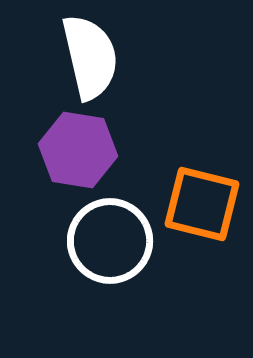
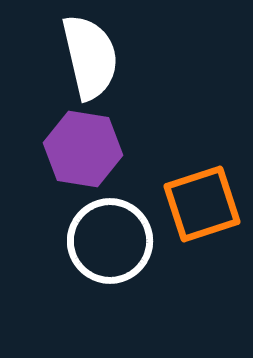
purple hexagon: moved 5 px right, 1 px up
orange square: rotated 32 degrees counterclockwise
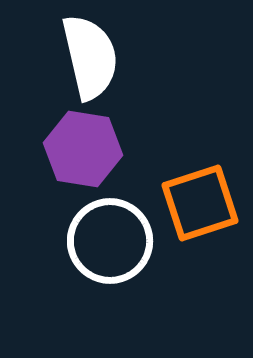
orange square: moved 2 px left, 1 px up
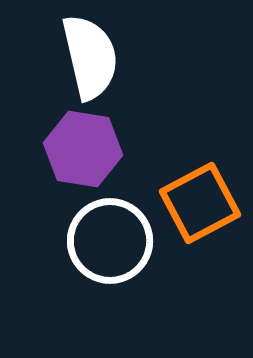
orange square: rotated 10 degrees counterclockwise
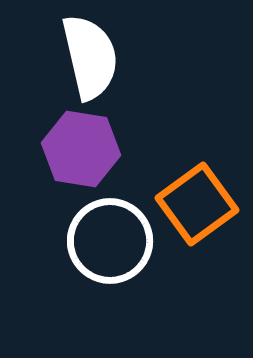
purple hexagon: moved 2 px left
orange square: moved 3 px left, 1 px down; rotated 8 degrees counterclockwise
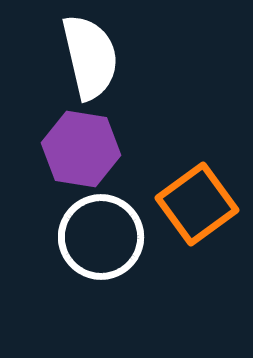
white circle: moved 9 px left, 4 px up
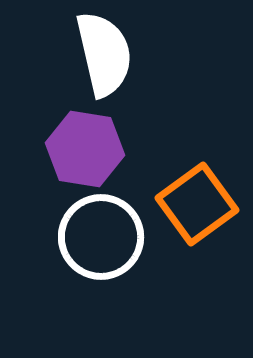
white semicircle: moved 14 px right, 3 px up
purple hexagon: moved 4 px right
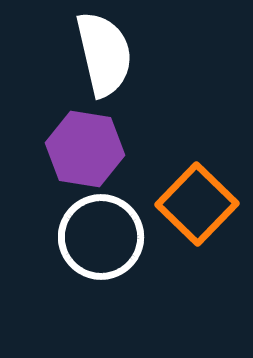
orange square: rotated 10 degrees counterclockwise
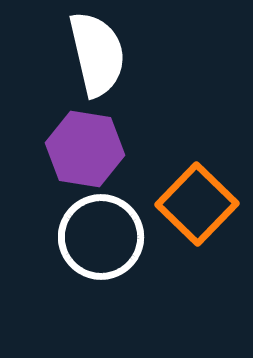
white semicircle: moved 7 px left
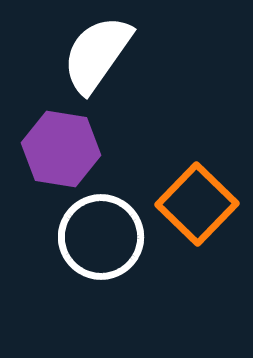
white semicircle: rotated 132 degrees counterclockwise
purple hexagon: moved 24 px left
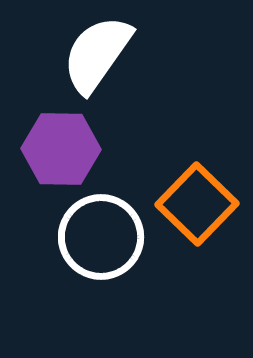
purple hexagon: rotated 8 degrees counterclockwise
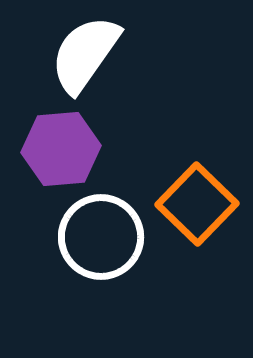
white semicircle: moved 12 px left
purple hexagon: rotated 6 degrees counterclockwise
